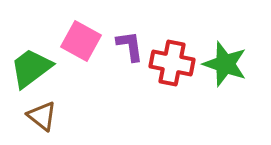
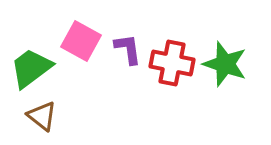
purple L-shape: moved 2 px left, 3 px down
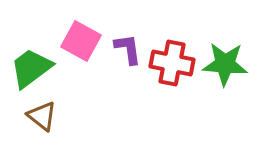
green star: rotated 15 degrees counterclockwise
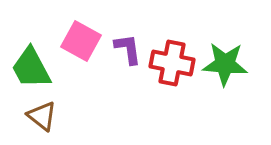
green trapezoid: rotated 81 degrees counterclockwise
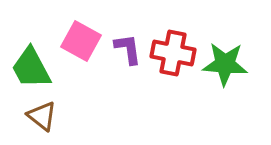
red cross: moved 1 px right, 10 px up
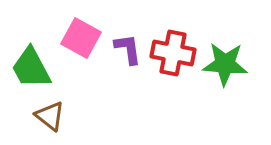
pink square: moved 3 px up
brown triangle: moved 8 px right
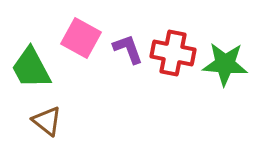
purple L-shape: rotated 12 degrees counterclockwise
brown triangle: moved 3 px left, 5 px down
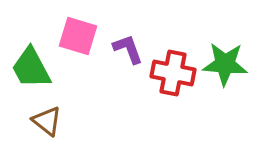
pink square: moved 3 px left, 2 px up; rotated 12 degrees counterclockwise
red cross: moved 20 px down
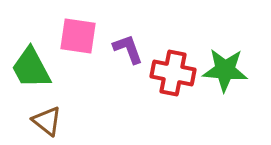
pink square: rotated 9 degrees counterclockwise
green star: moved 6 px down
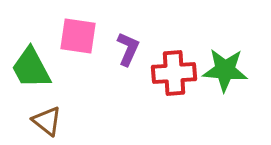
purple L-shape: rotated 44 degrees clockwise
red cross: moved 1 px right; rotated 15 degrees counterclockwise
